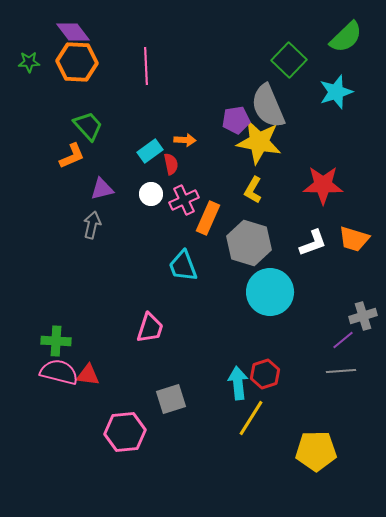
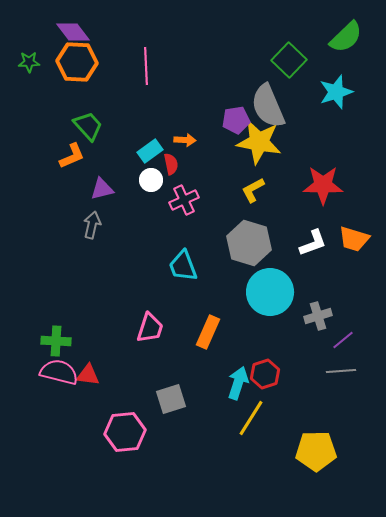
yellow L-shape: rotated 32 degrees clockwise
white circle: moved 14 px up
orange rectangle: moved 114 px down
gray cross: moved 45 px left
cyan arrow: rotated 24 degrees clockwise
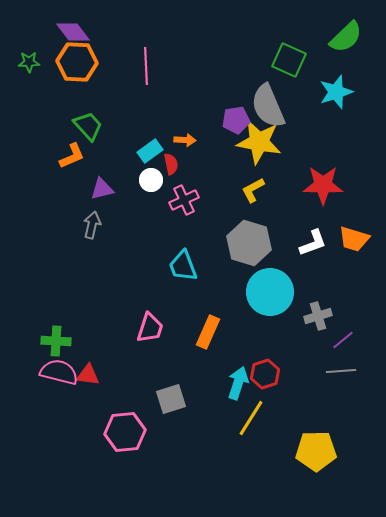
green square: rotated 20 degrees counterclockwise
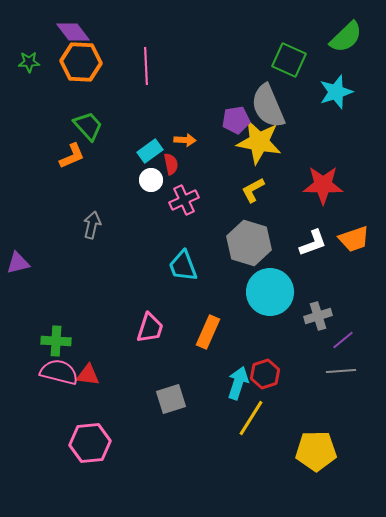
orange hexagon: moved 4 px right
purple triangle: moved 84 px left, 74 px down
orange trapezoid: rotated 36 degrees counterclockwise
pink hexagon: moved 35 px left, 11 px down
